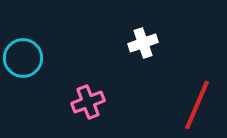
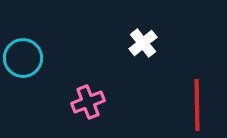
white cross: rotated 20 degrees counterclockwise
red line: rotated 24 degrees counterclockwise
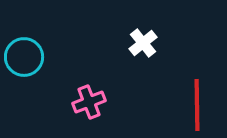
cyan circle: moved 1 px right, 1 px up
pink cross: moved 1 px right
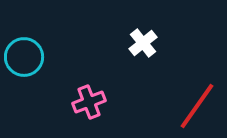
red line: moved 1 px down; rotated 36 degrees clockwise
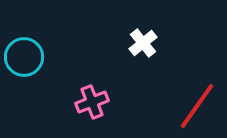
pink cross: moved 3 px right
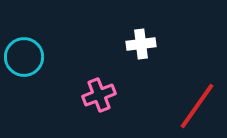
white cross: moved 2 px left, 1 px down; rotated 32 degrees clockwise
pink cross: moved 7 px right, 7 px up
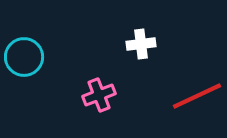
red line: moved 10 px up; rotated 30 degrees clockwise
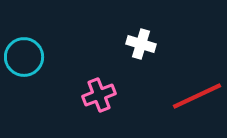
white cross: rotated 24 degrees clockwise
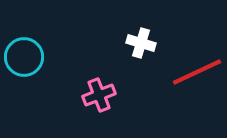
white cross: moved 1 px up
red line: moved 24 px up
